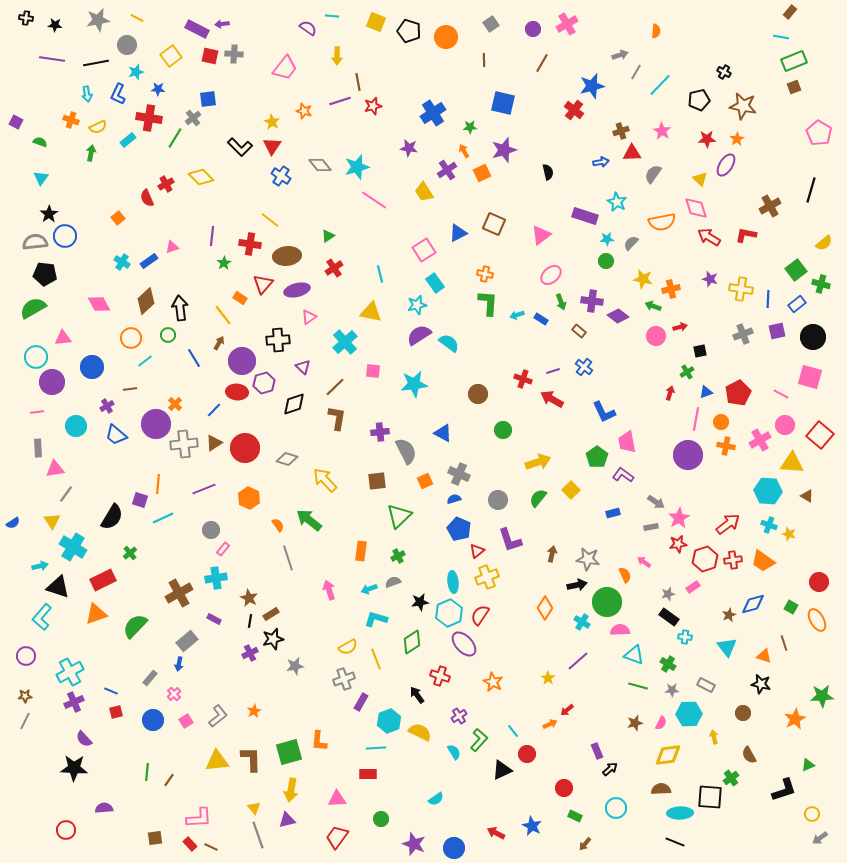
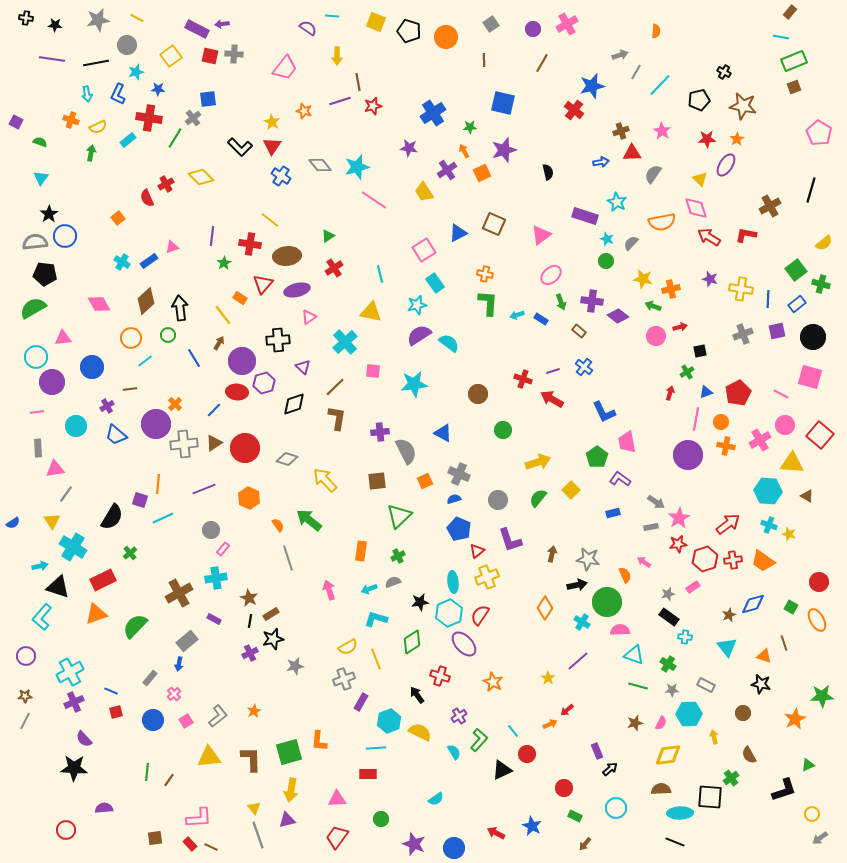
cyan star at (607, 239): rotated 24 degrees clockwise
purple L-shape at (623, 475): moved 3 px left, 4 px down
yellow triangle at (217, 761): moved 8 px left, 4 px up
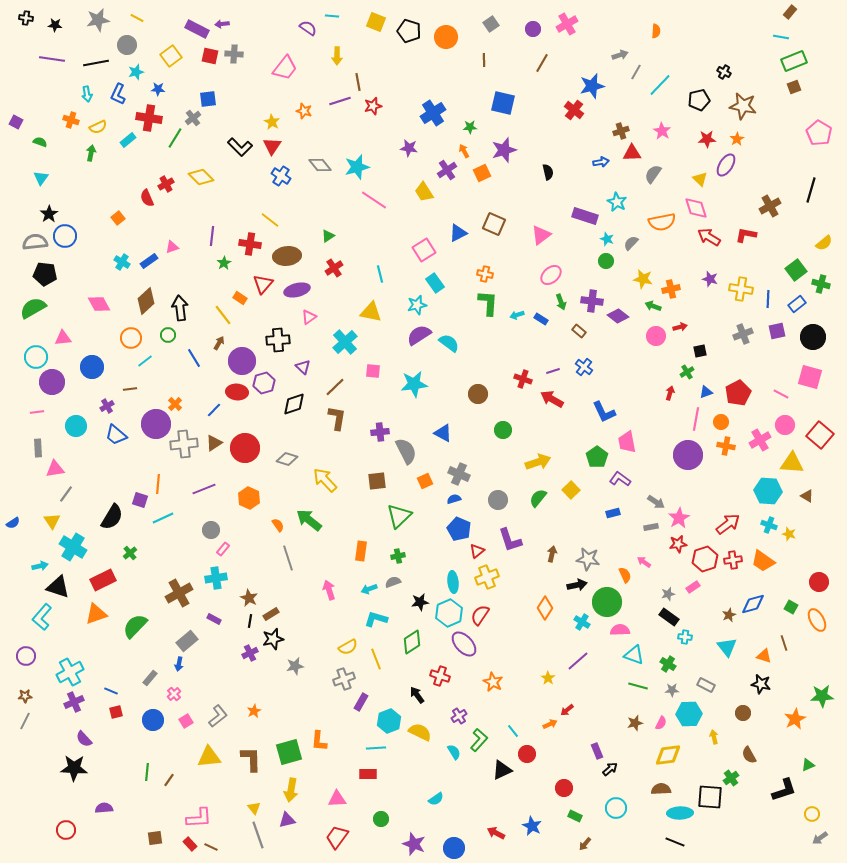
green cross at (398, 556): rotated 16 degrees clockwise
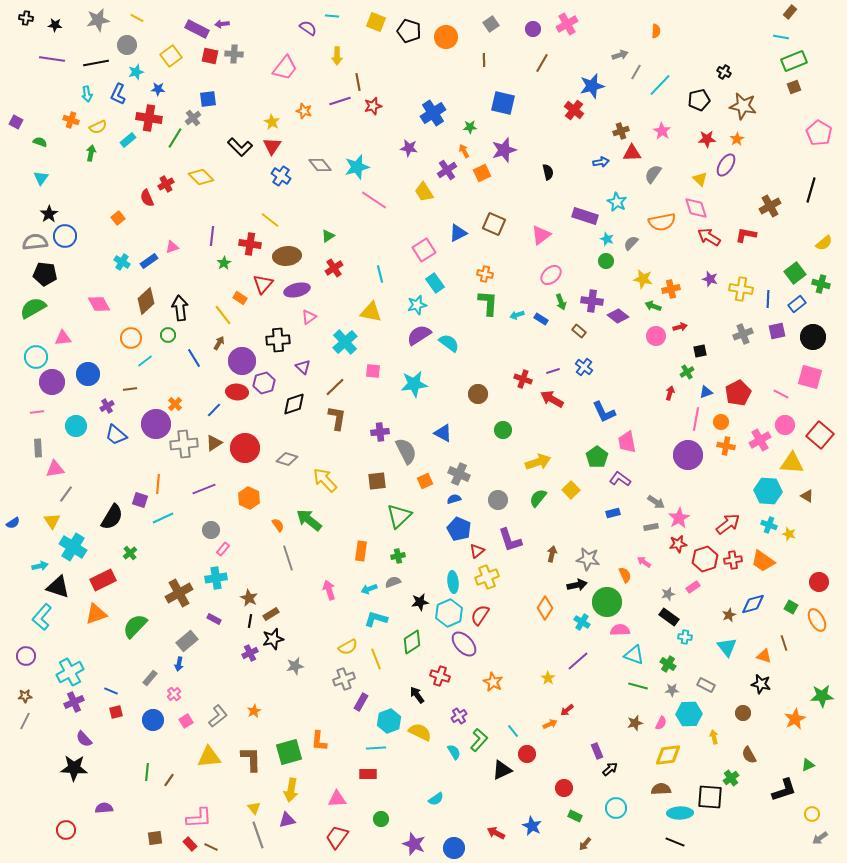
green square at (796, 270): moved 1 px left, 3 px down
blue circle at (92, 367): moved 4 px left, 7 px down
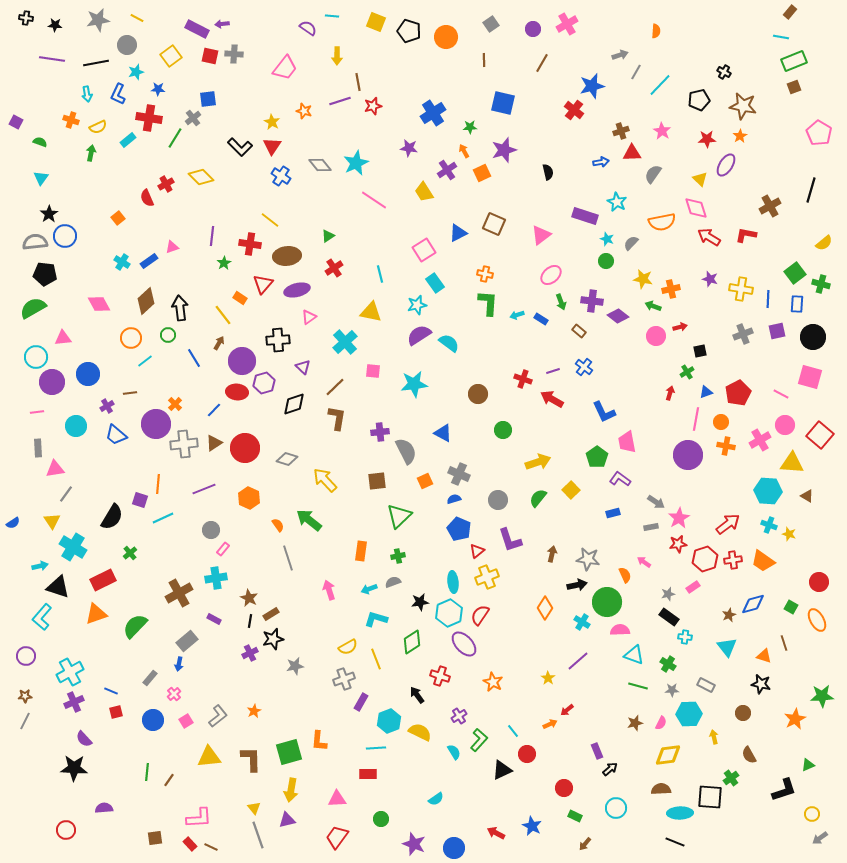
orange star at (737, 139): moved 3 px right, 3 px up
cyan star at (357, 167): moved 1 px left, 4 px up; rotated 10 degrees counterclockwise
blue rectangle at (797, 304): rotated 48 degrees counterclockwise
brown line at (130, 389): moved 4 px down
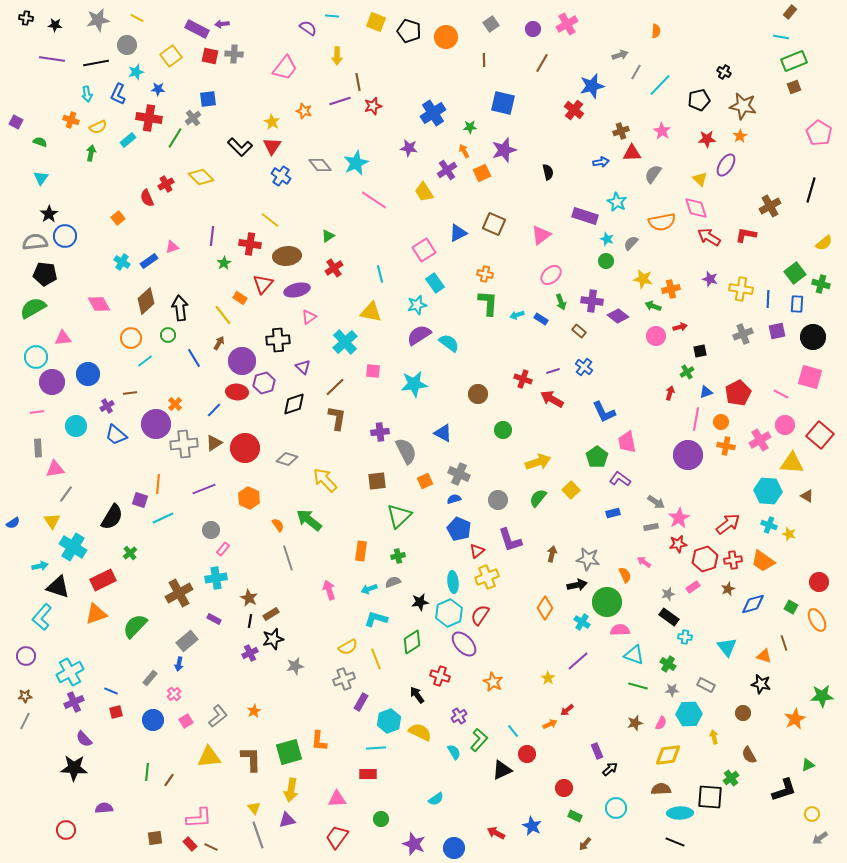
brown star at (729, 615): moved 1 px left, 26 px up
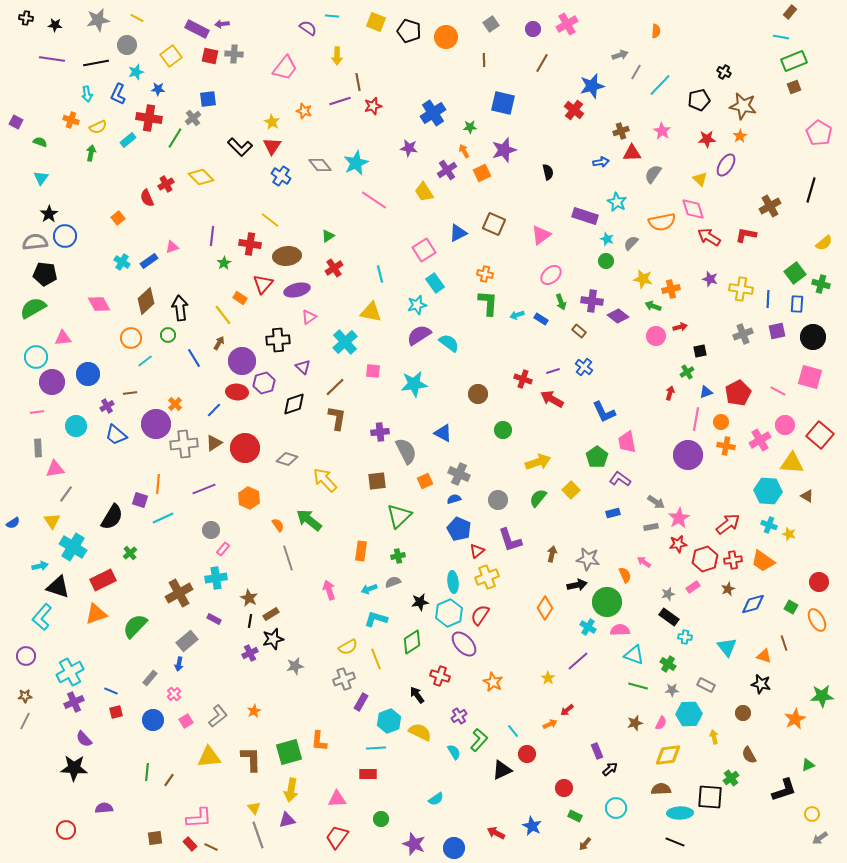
pink diamond at (696, 208): moved 3 px left, 1 px down
pink line at (781, 394): moved 3 px left, 3 px up
cyan cross at (582, 622): moved 6 px right, 5 px down
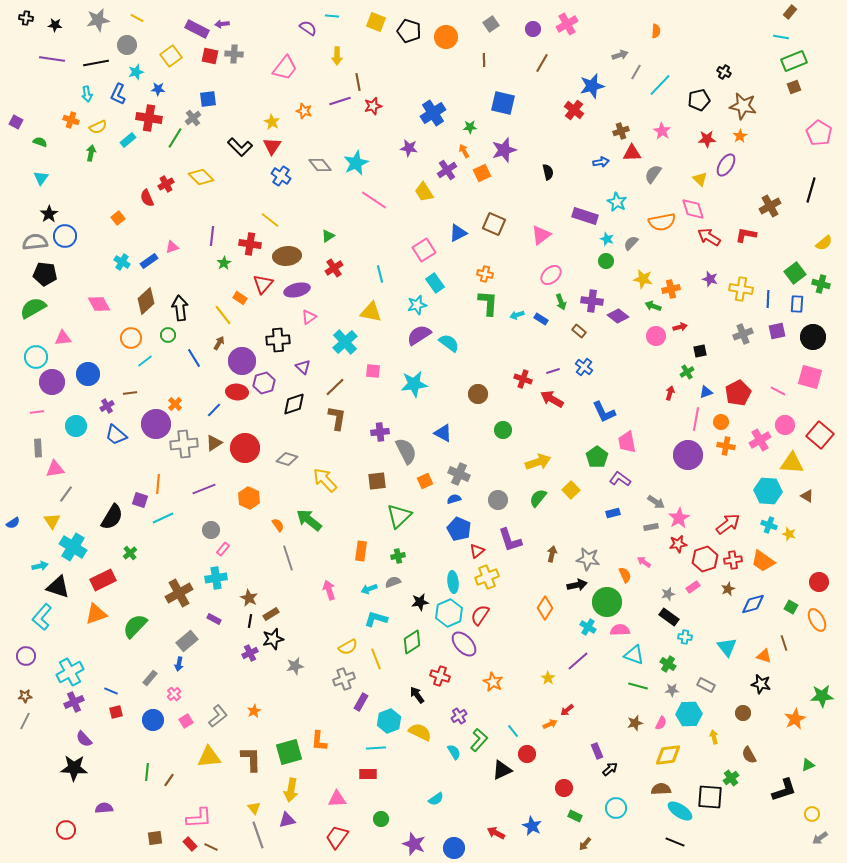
cyan ellipse at (680, 813): moved 2 px up; rotated 35 degrees clockwise
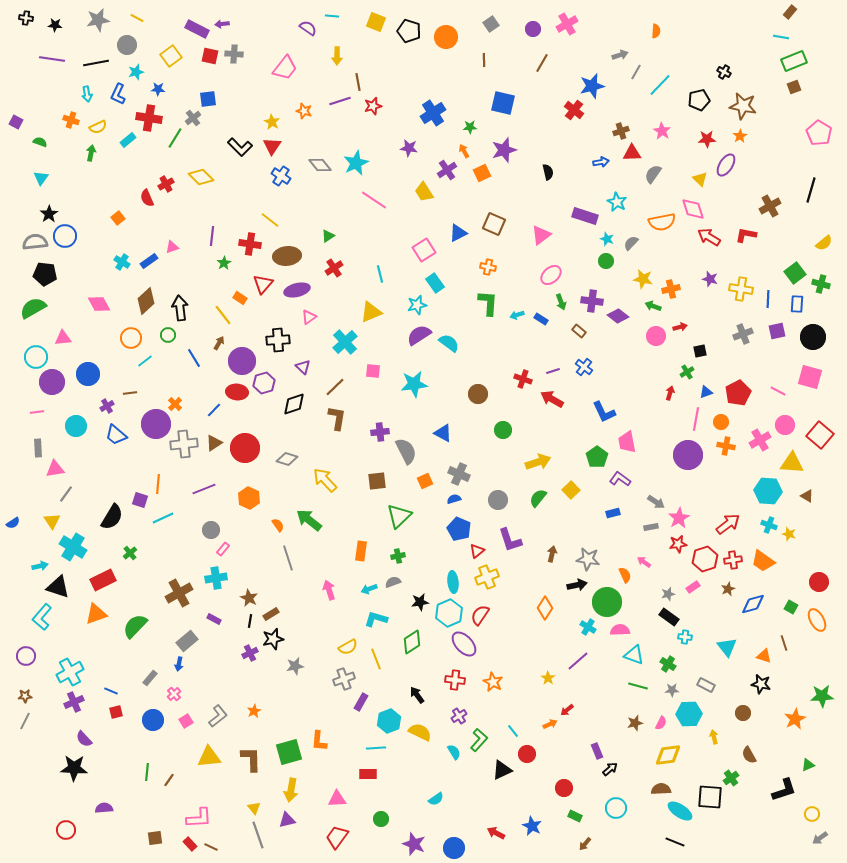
orange cross at (485, 274): moved 3 px right, 7 px up
yellow triangle at (371, 312): rotated 35 degrees counterclockwise
red cross at (440, 676): moved 15 px right, 4 px down; rotated 12 degrees counterclockwise
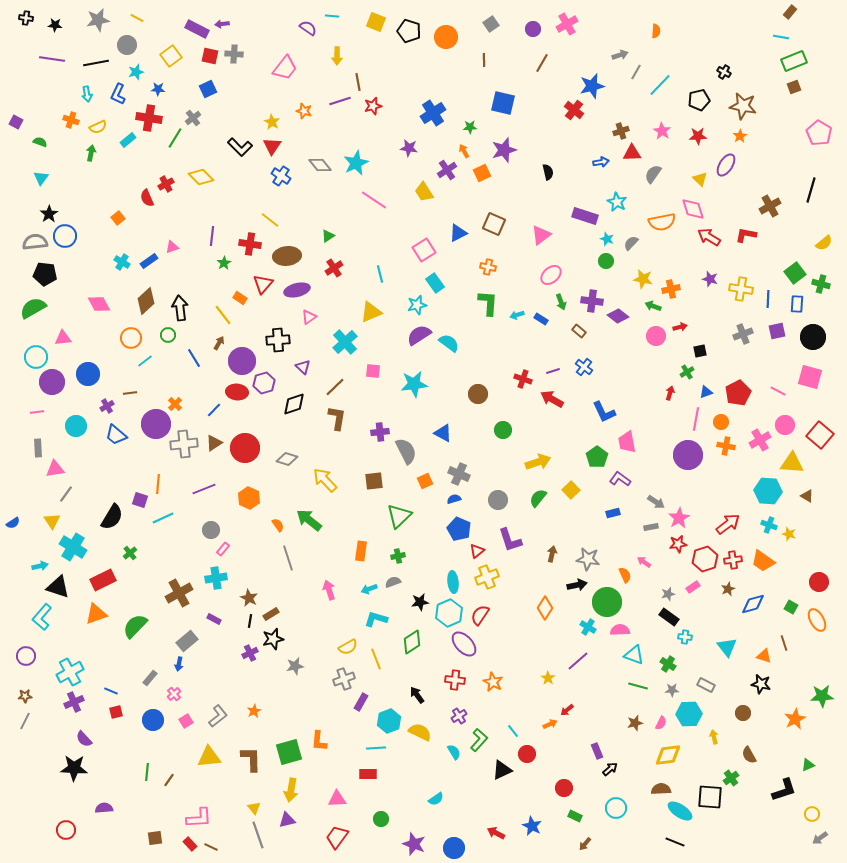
blue square at (208, 99): moved 10 px up; rotated 18 degrees counterclockwise
red star at (707, 139): moved 9 px left, 3 px up
brown square at (377, 481): moved 3 px left
